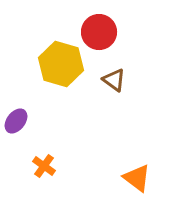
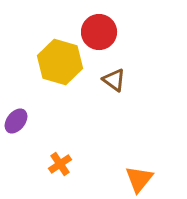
yellow hexagon: moved 1 px left, 2 px up
orange cross: moved 16 px right, 2 px up; rotated 20 degrees clockwise
orange triangle: moved 2 px right, 1 px down; rotated 32 degrees clockwise
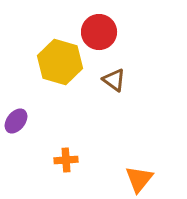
orange cross: moved 6 px right, 4 px up; rotated 30 degrees clockwise
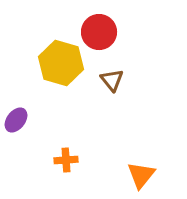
yellow hexagon: moved 1 px right, 1 px down
brown triangle: moved 2 px left; rotated 15 degrees clockwise
purple ellipse: moved 1 px up
orange triangle: moved 2 px right, 4 px up
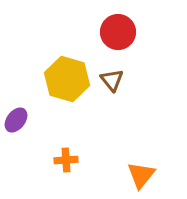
red circle: moved 19 px right
yellow hexagon: moved 6 px right, 16 px down
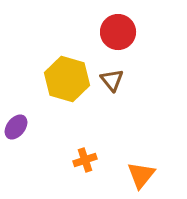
purple ellipse: moved 7 px down
orange cross: moved 19 px right; rotated 15 degrees counterclockwise
